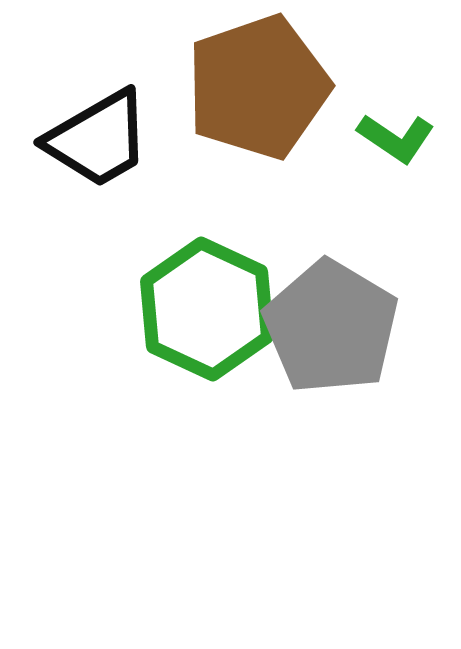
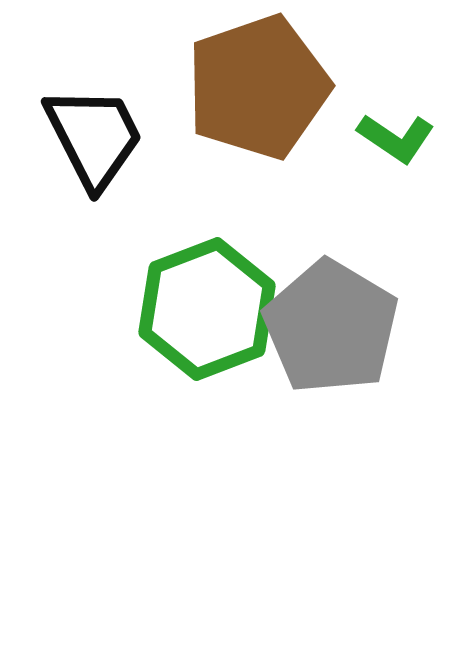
black trapezoid: moved 4 px left, 2 px up; rotated 87 degrees counterclockwise
green hexagon: rotated 14 degrees clockwise
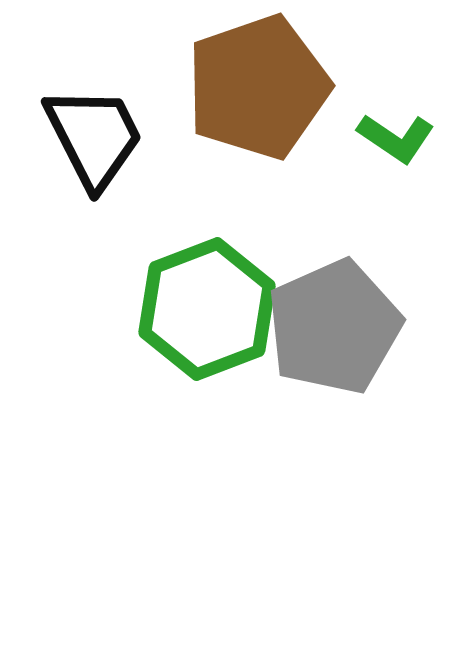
gray pentagon: moved 3 px right; rotated 17 degrees clockwise
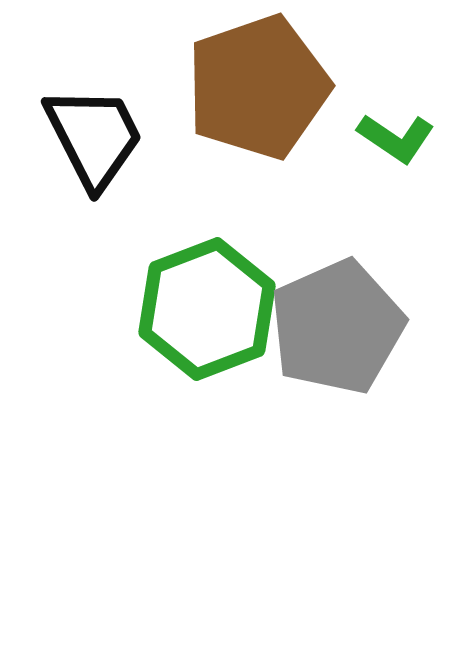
gray pentagon: moved 3 px right
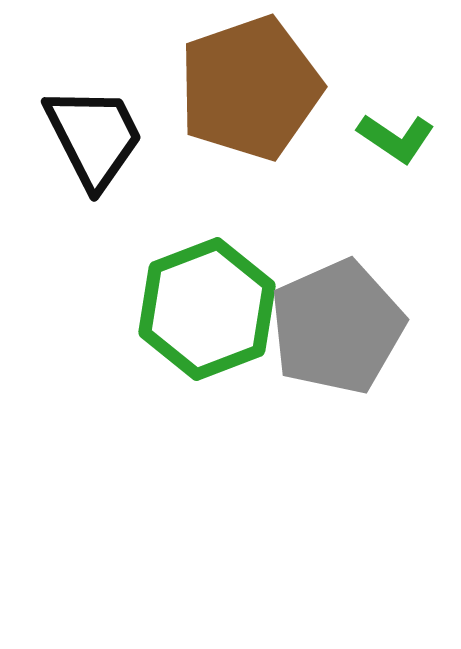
brown pentagon: moved 8 px left, 1 px down
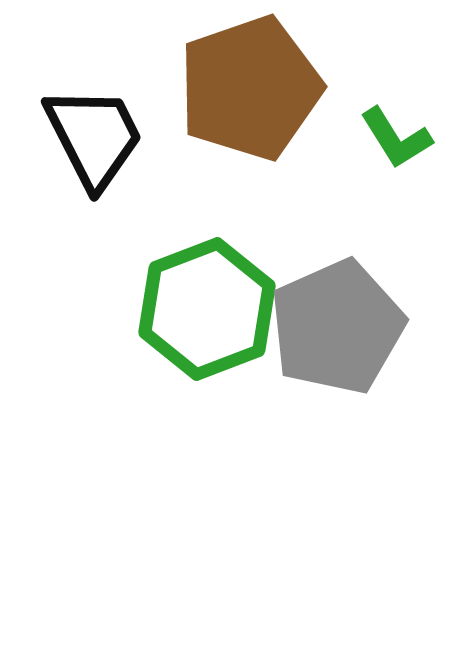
green L-shape: rotated 24 degrees clockwise
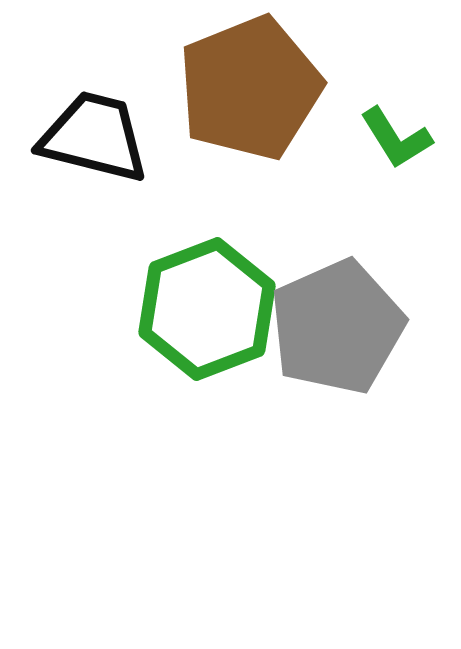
brown pentagon: rotated 3 degrees counterclockwise
black trapezoid: rotated 49 degrees counterclockwise
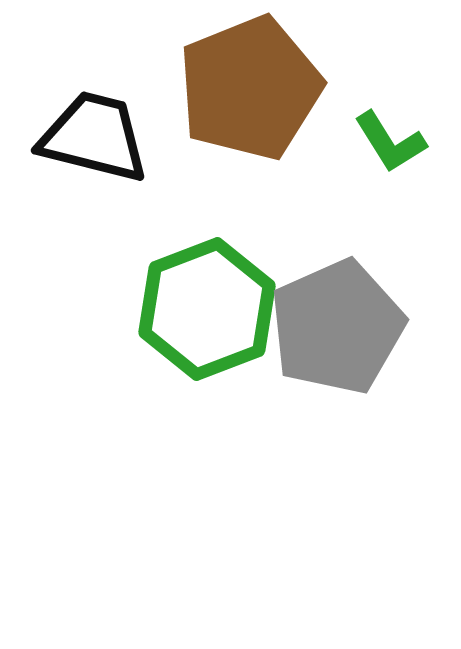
green L-shape: moved 6 px left, 4 px down
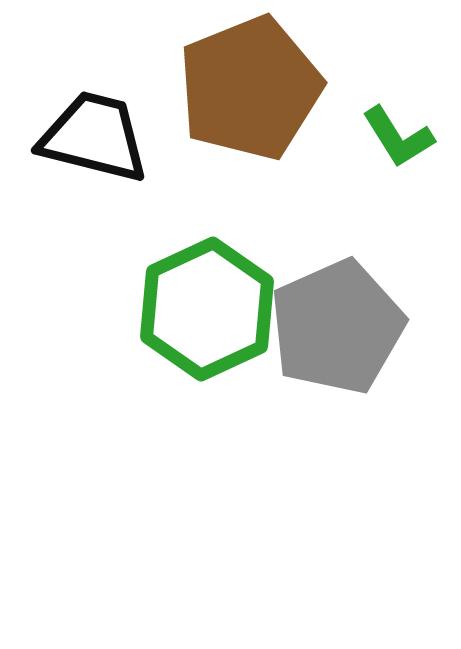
green L-shape: moved 8 px right, 5 px up
green hexagon: rotated 4 degrees counterclockwise
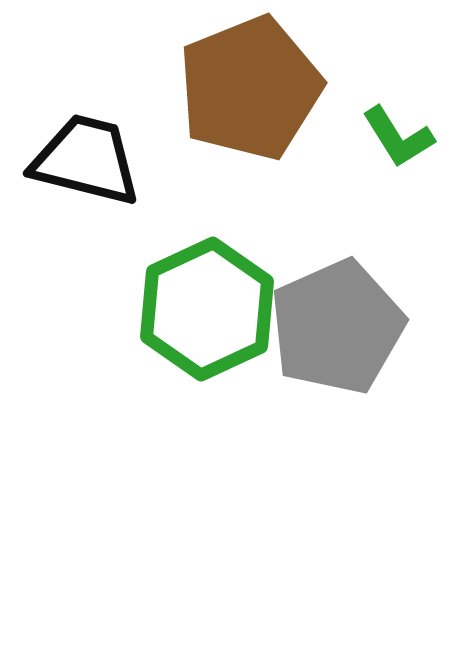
black trapezoid: moved 8 px left, 23 px down
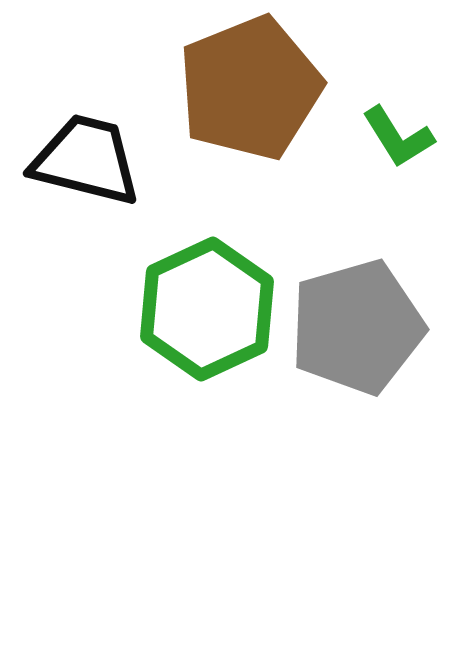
gray pentagon: moved 20 px right; rotated 8 degrees clockwise
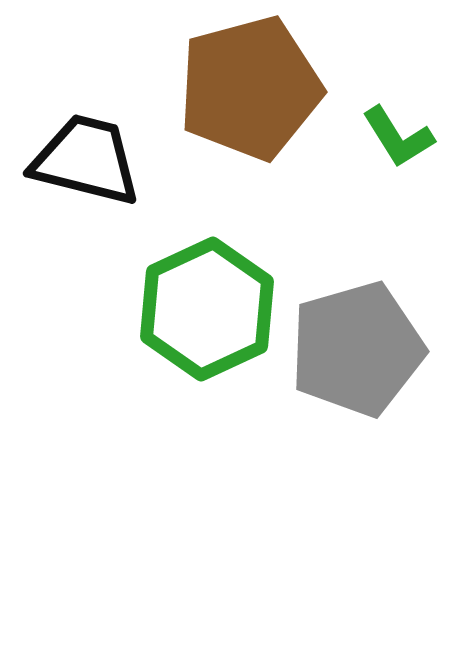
brown pentagon: rotated 7 degrees clockwise
gray pentagon: moved 22 px down
